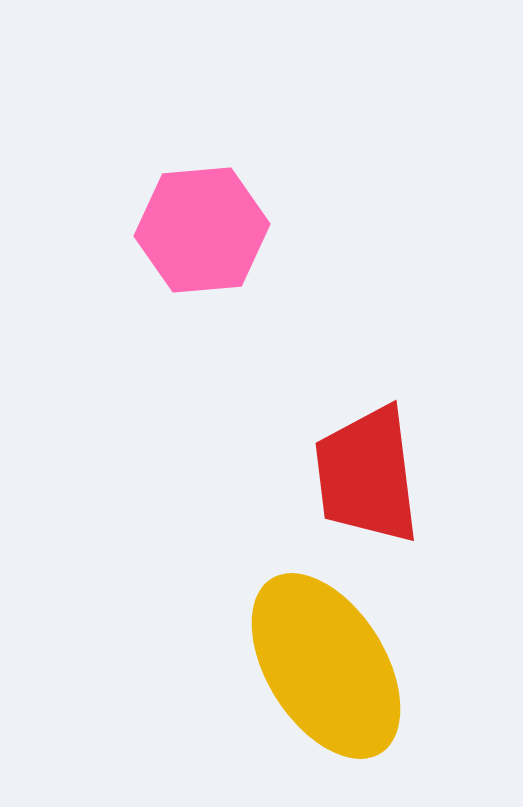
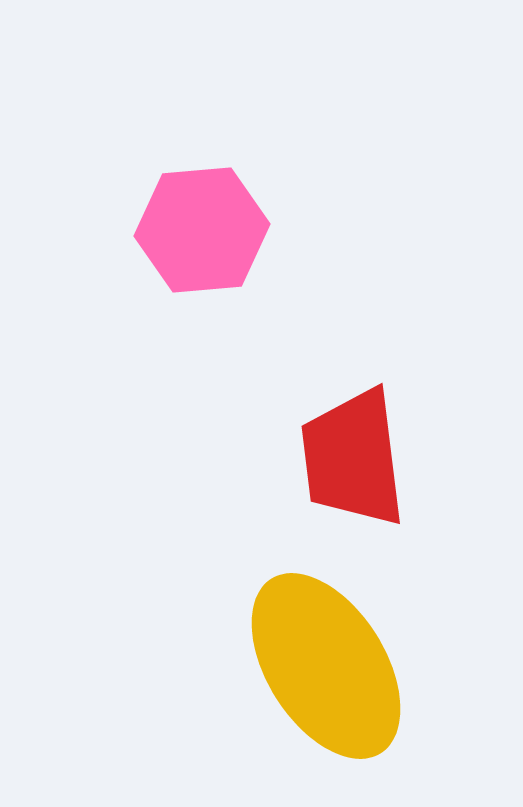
red trapezoid: moved 14 px left, 17 px up
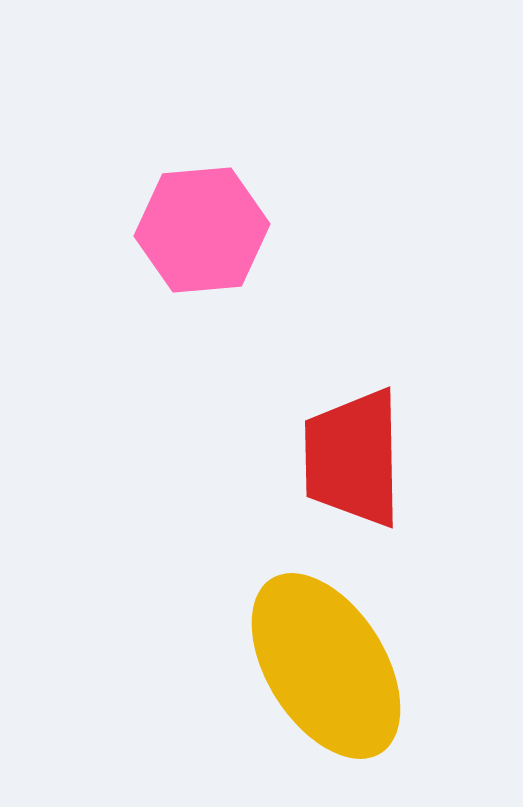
red trapezoid: rotated 6 degrees clockwise
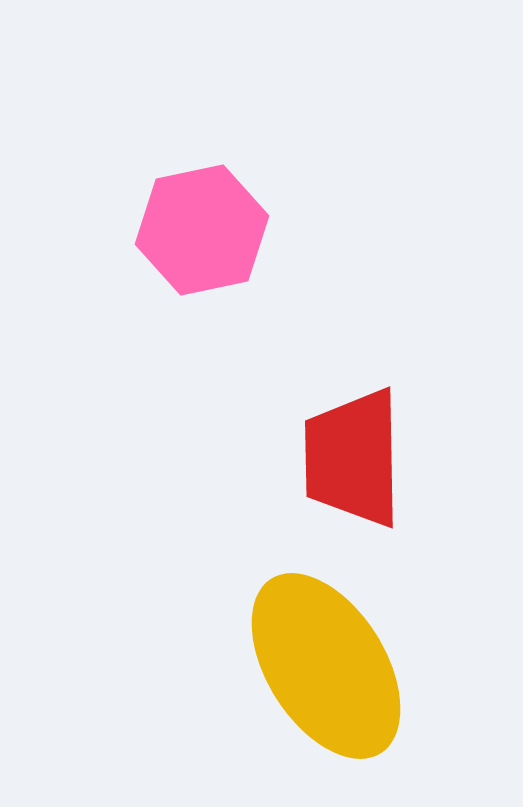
pink hexagon: rotated 7 degrees counterclockwise
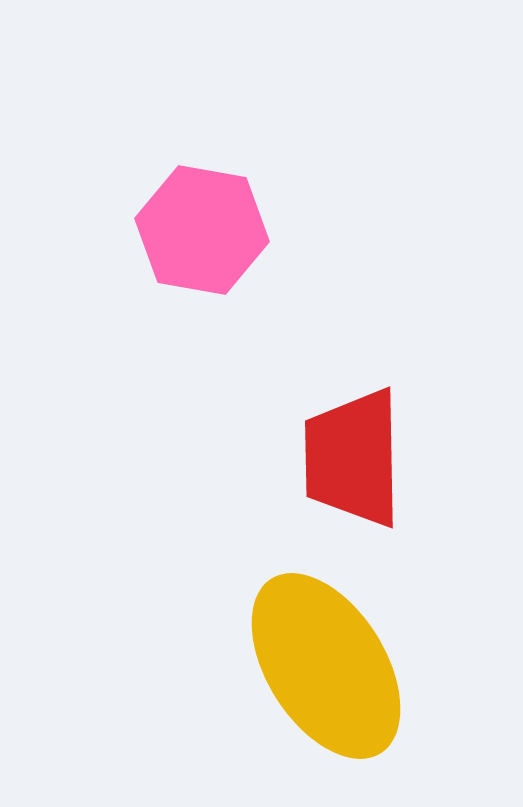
pink hexagon: rotated 22 degrees clockwise
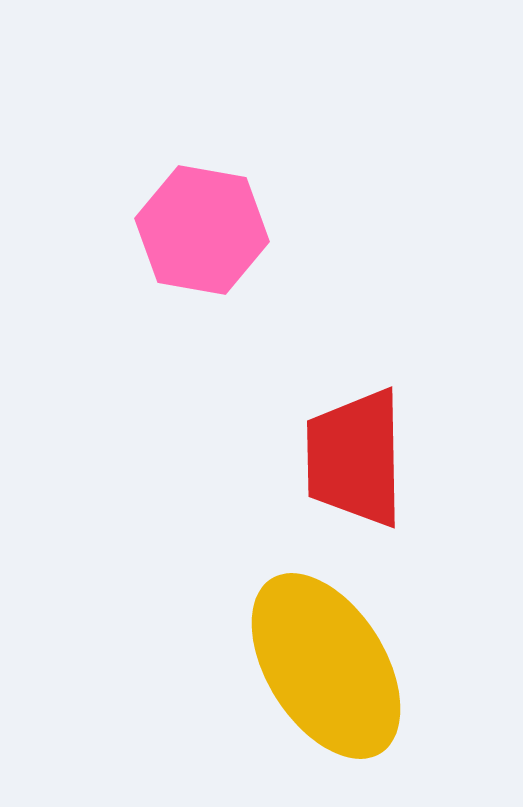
red trapezoid: moved 2 px right
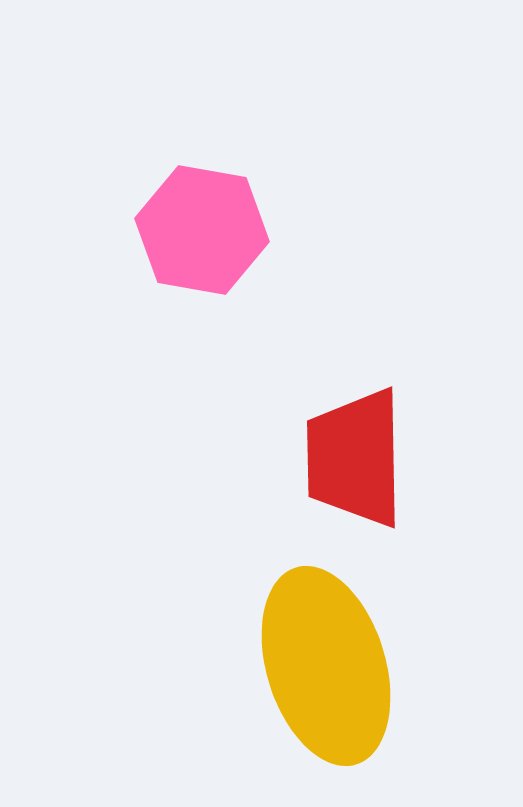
yellow ellipse: rotated 15 degrees clockwise
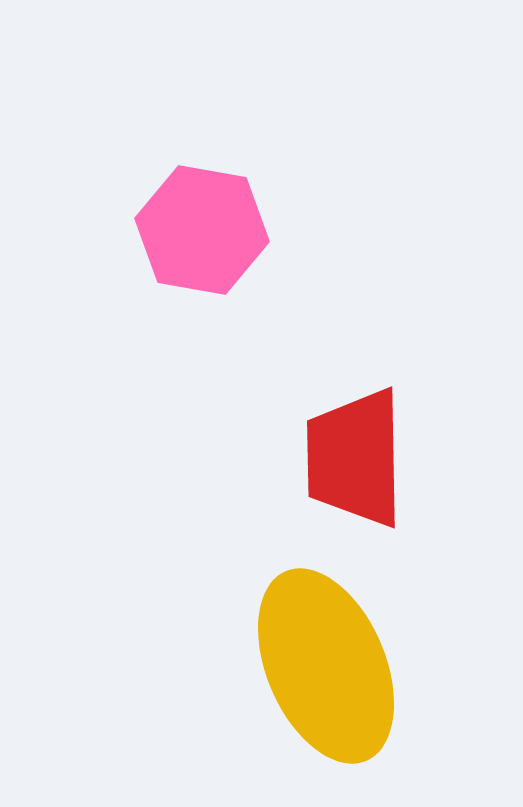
yellow ellipse: rotated 6 degrees counterclockwise
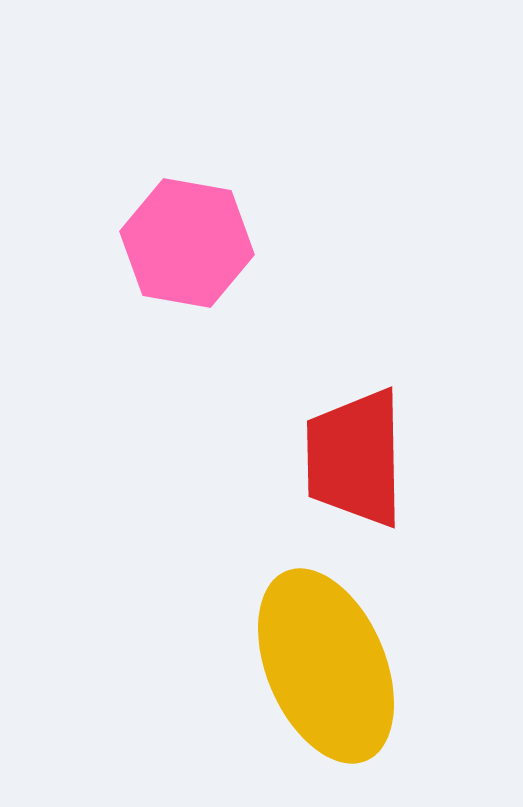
pink hexagon: moved 15 px left, 13 px down
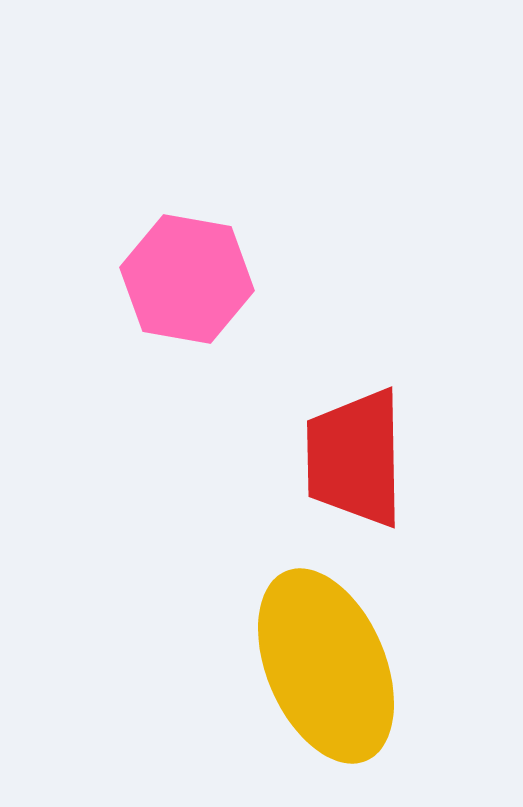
pink hexagon: moved 36 px down
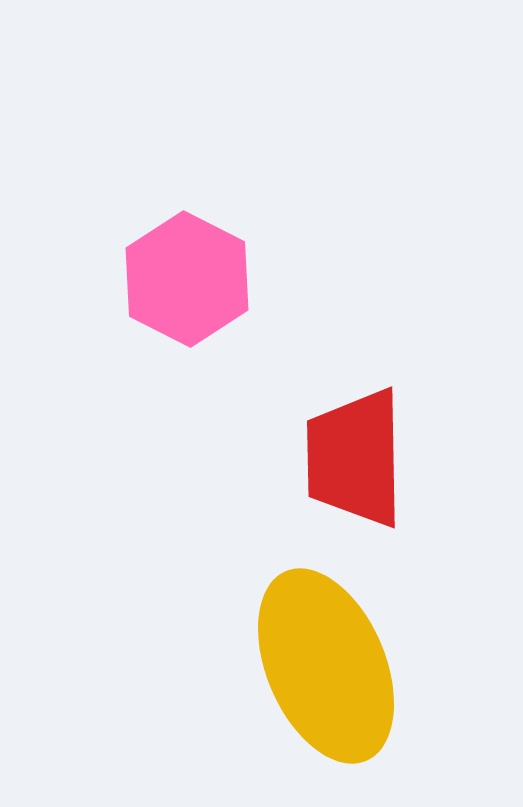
pink hexagon: rotated 17 degrees clockwise
